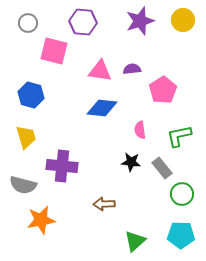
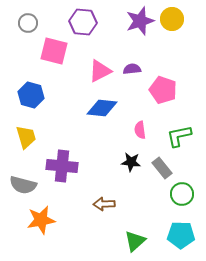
yellow circle: moved 11 px left, 1 px up
pink triangle: rotated 35 degrees counterclockwise
pink pentagon: rotated 20 degrees counterclockwise
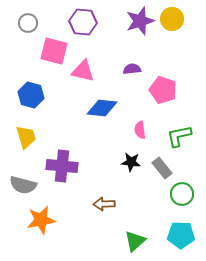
pink triangle: moved 17 px left; rotated 40 degrees clockwise
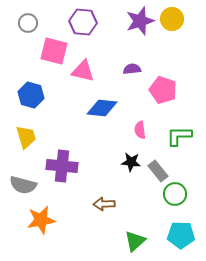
green L-shape: rotated 12 degrees clockwise
gray rectangle: moved 4 px left, 3 px down
green circle: moved 7 px left
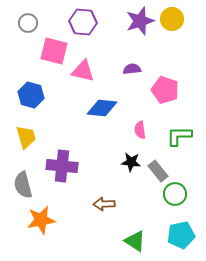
pink pentagon: moved 2 px right
gray semicircle: rotated 60 degrees clockwise
cyan pentagon: rotated 12 degrees counterclockwise
green triangle: rotated 45 degrees counterclockwise
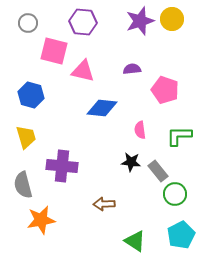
cyan pentagon: rotated 16 degrees counterclockwise
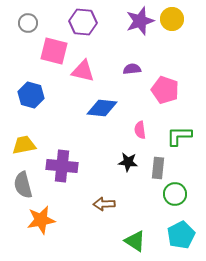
yellow trapezoid: moved 2 px left, 8 px down; rotated 85 degrees counterclockwise
black star: moved 3 px left
gray rectangle: moved 3 px up; rotated 45 degrees clockwise
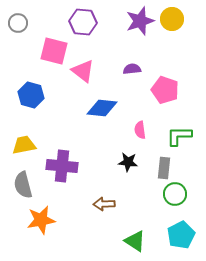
gray circle: moved 10 px left
pink triangle: rotated 25 degrees clockwise
gray rectangle: moved 6 px right
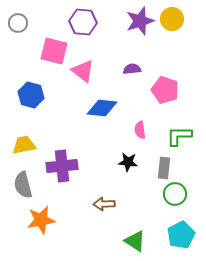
purple cross: rotated 12 degrees counterclockwise
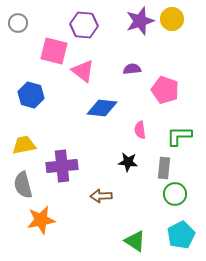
purple hexagon: moved 1 px right, 3 px down
brown arrow: moved 3 px left, 8 px up
